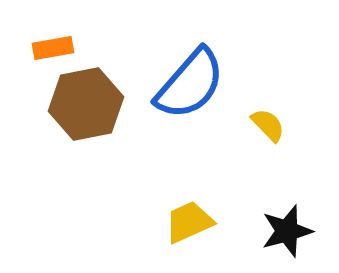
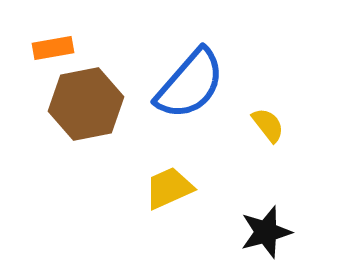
yellow semicircle: rotated 6 degrees clockwise
yellow trapezoid: moved 20 px left, 34 px up
black star: moved 21 px left, 1 px down
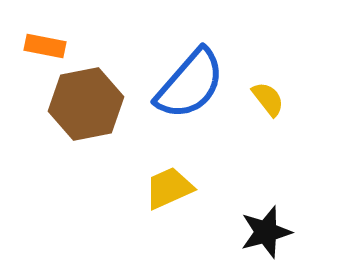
orange rectangle: moved 8 px left, 2 px up; rotated 21 degrees clockwise
yellow semicircle: moved 26 px up
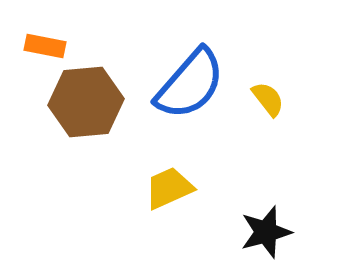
brown hexagon: moved 2 px up; rotated 6 degrees clockwise
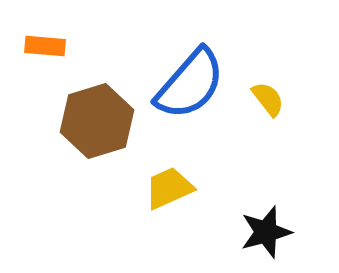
orange rectangle: rotated 6 degrees counterclockwise
brown hexagon: moved 11 px right, 19 px down; rotated 12 degrees counterclockwise
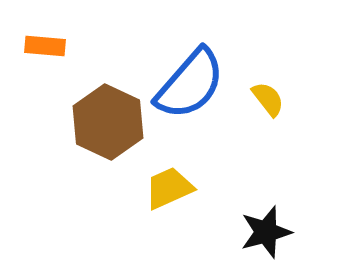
brown hexagon: moved 11 px right, 1 px down; rotated 18 degrees counterclockwise
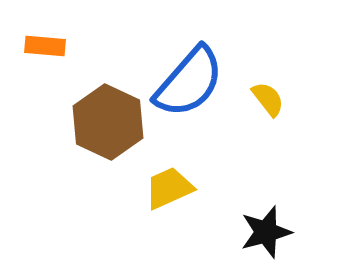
blue semicircle: moved 1 px left, 2 px up
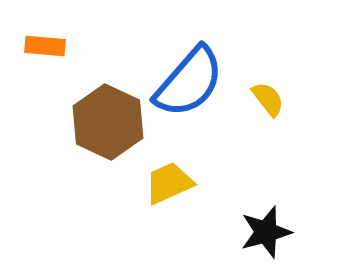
yellow trapezoid: moved 5 px up
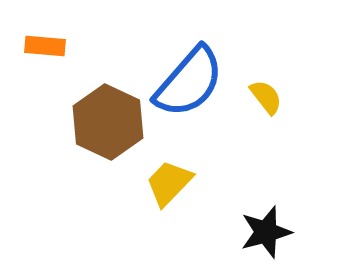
yellow semicircle: moved 2 px left, 2 px up
yellow trapezoid: rotated 22 degrees counterclockwise
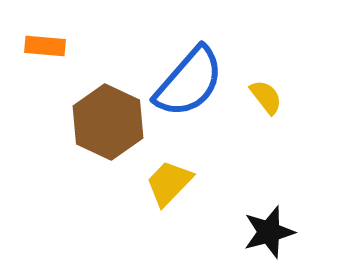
black star: moved 3 px right
